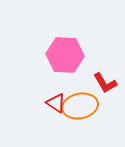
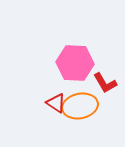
pink hexagon: moved 10 px right, 8 px down
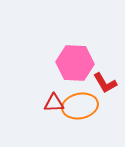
red triangle: moved 2 px left; rotated 35 degrees counterclockwise
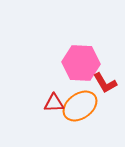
pink hexagon: moved 6 px right
orange ellipse: rotated 24 degrees counterclockwise
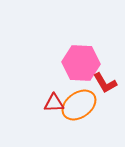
orange ellipse: moved 1 px left, 1 px up
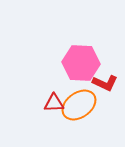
red L-shape: rotated 35 degrees counterclockwise
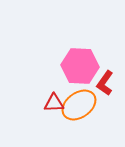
pink hexagon: moved 1 px left, 3 px down
red L-shape: rotated 100 degrees clockwise
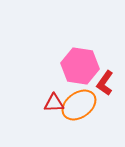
pink hexagon: rotated 6 degrees clockwise
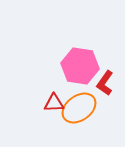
orange ellipse: moved 3 px down
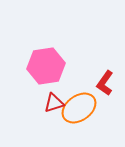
pink hexagon: moved 34 px left; rotated 18 degrees counterclockwise
red triangle: rotated 15 degrees counterclockwise
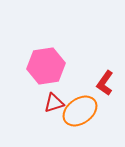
orange ellipse: moved 1 px right, 3 px down
